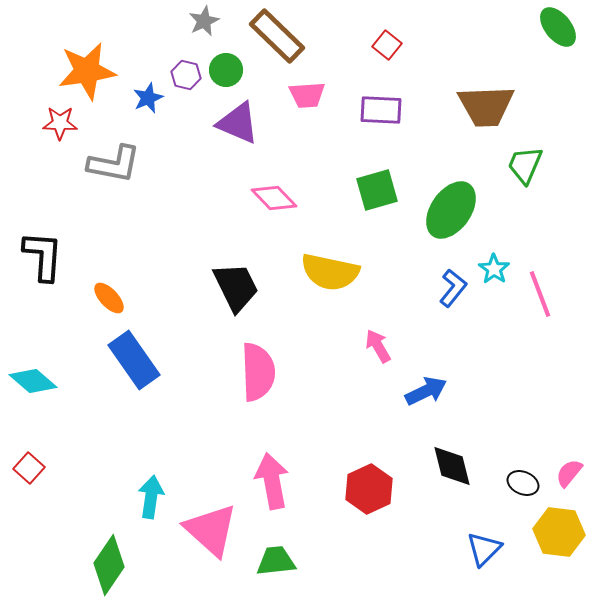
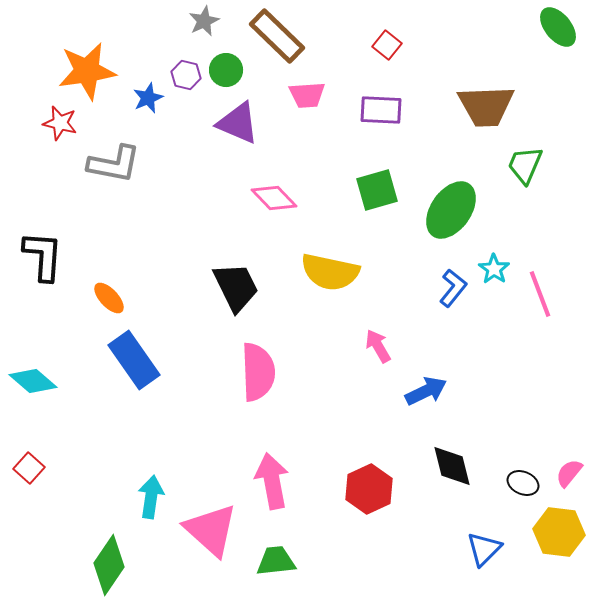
red star at (60, 123): rotated 12 degrees clockwise
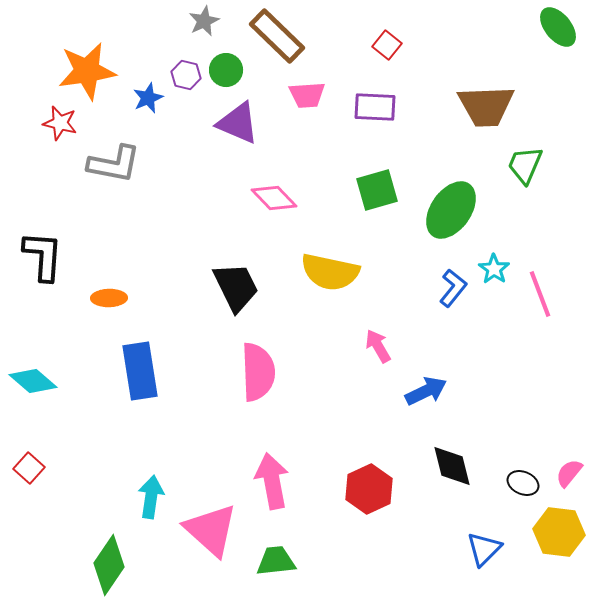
purple rectangle at (381, 110): moved 6 px left, 3 px up
orange ellipse at (109, 298): rotated 48 degrees counterclockwise
blue rectangle at (134, 360): moved 6 px right, 11 px down; rotated 26 degrees clockwise
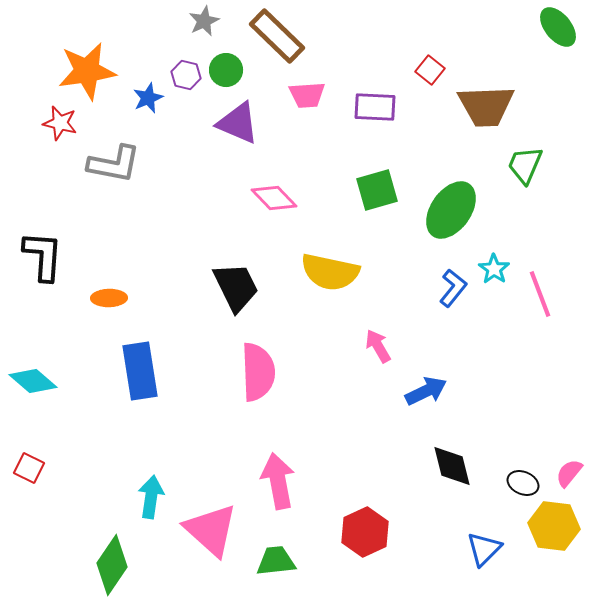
red square at (387, 45): moved 43 px right, 25 px down
red square at (29, 468): rotated 16 degrees counterclockwise
pink arrow at (272, 481): moved 6 px right
red hexagon at (369, 489): moved 4 px left, 43 px down
yellow hexagon at (559, 532): moved 5 px left, 6 px up
green diamond at (109, 565): moved 3 px right
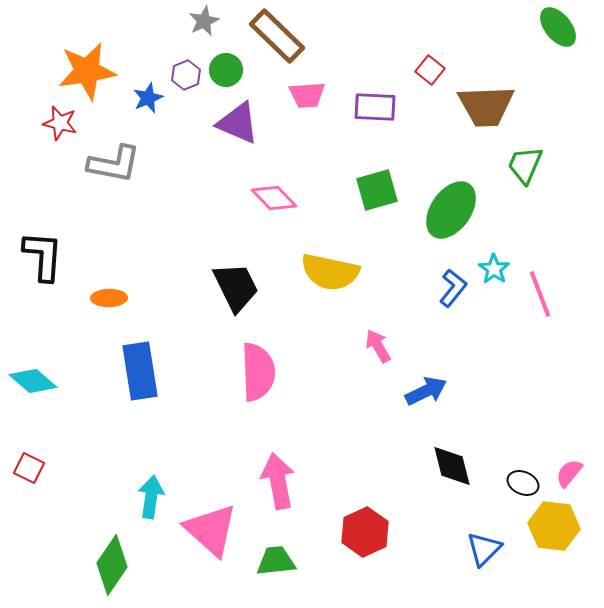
purple hexagon at (186, 75): rotated 24 degrees clockwise
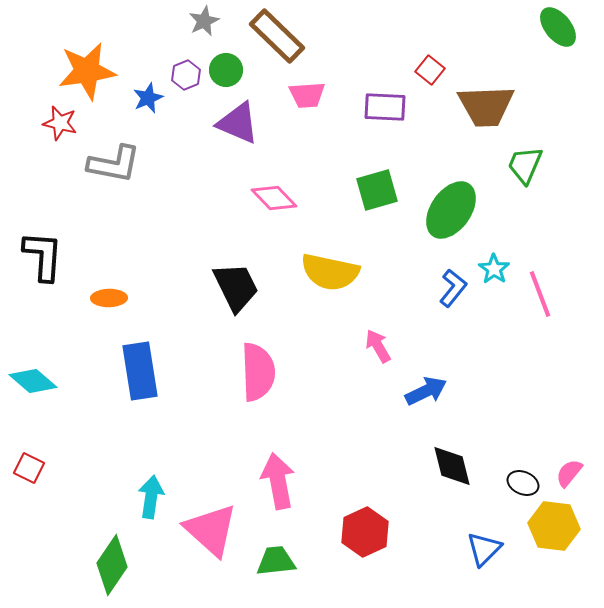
purple rectangle at (375, 107): moved 10 px right
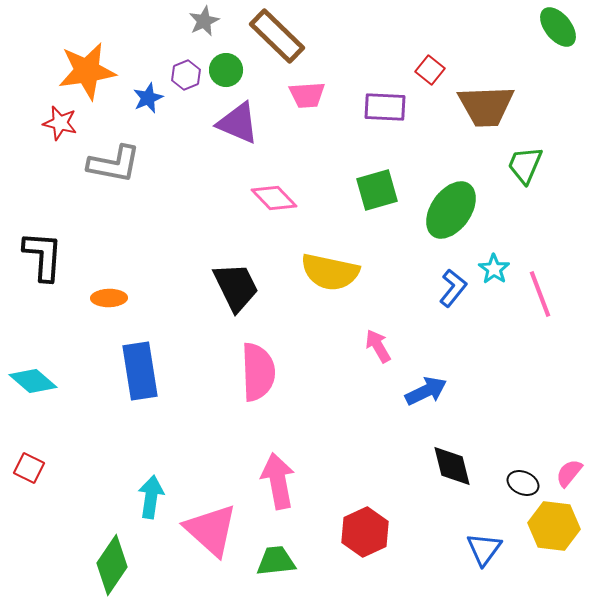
blue triangle at (484, 549): rotated 9 degrees counterclockwise
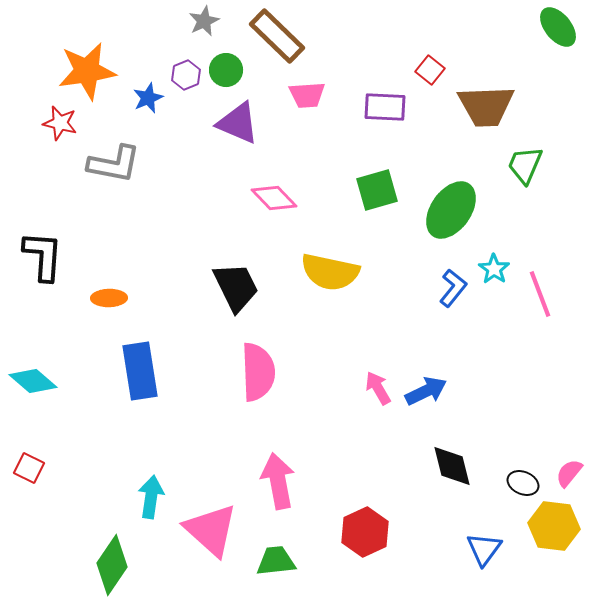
pink arrow at (378, 346): moved 42 px down
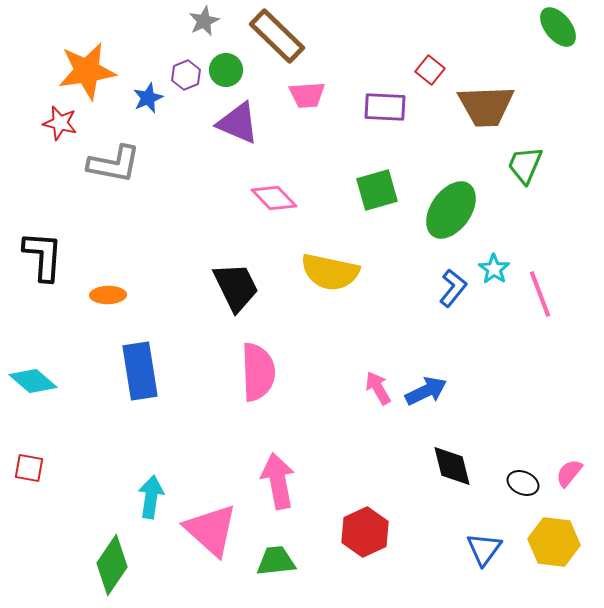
orange ellipse at (109, 298): moved 1 px left, 3 px up
red square at (29, 468): rotated 16 degrees counterclockwise
yellow hexagon at (554, 526): moved 16 px down
